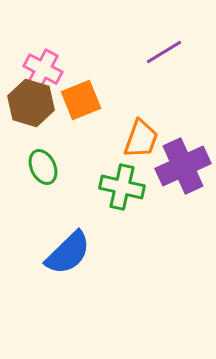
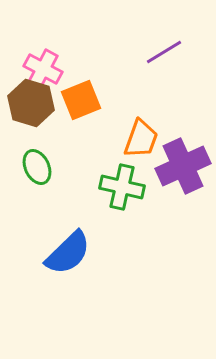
green ellipse: moved 6 px left
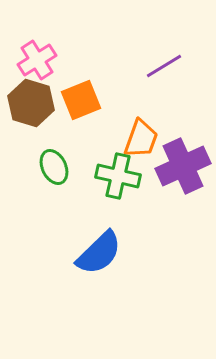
purple line: moved 14 px down
pink cross: moved 6 px left, 9 px up; rotated 30 degrees clockwise
green ellipse: moved 17 px right
green cross: moved 4 px left, 11 px up
blue semicircle: moved 31 px right
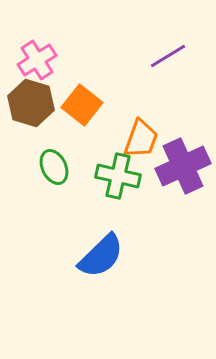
purple line: moved 4 px right, 10 px up
orange square: moved 1 px right, 5 px down; rotated 30 degrees counterclockwise
blue semicircle: moved 2 px right, 3 px down
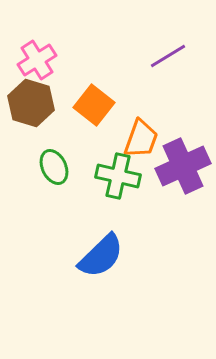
orange square: moved 12 px right
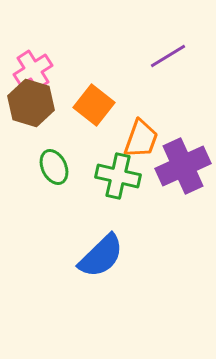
pink cross: moved 4 px left, 10 px down
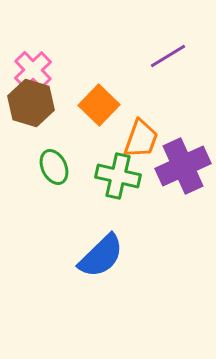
pink cross: rotated 12 degrees counterclockwise
orange square: moved 5 px right; rotated 6 degrees clockwise
